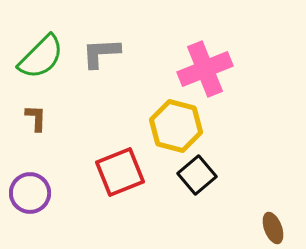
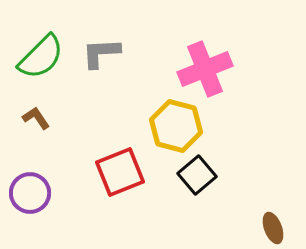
brown L-shape: rotated 36 degrees counterclockwise
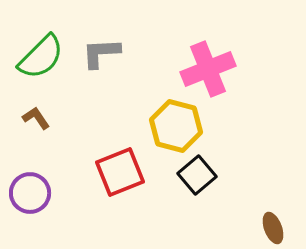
pink cross: moved 3 px right
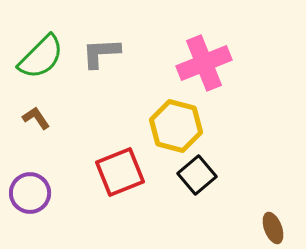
pink cross: moved 4 px left, 6 px up
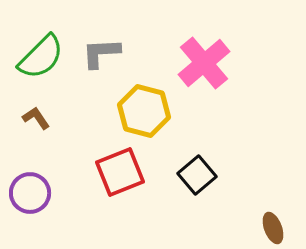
pink cross: rotated 18 degrees counterclockwise
yellow hexagon: moved 32 px left, 15 px up
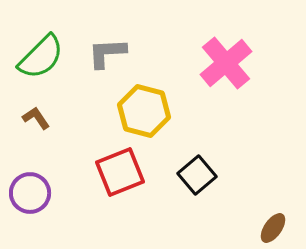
gray L-shape: moved 6 px right
pink cross: moved 22 px right
brown ellipse: rotated 56 degrees clockwise
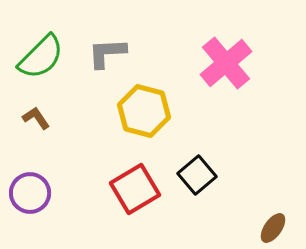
red square: moved 15 px right, 17 px down; rotated 9 degrees counterclockwise
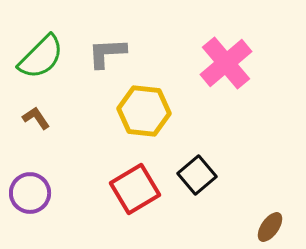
yellow hexagon: rotated 9 degrees counterclockwise
brown ellipse: moved 3 px left, 1 px up
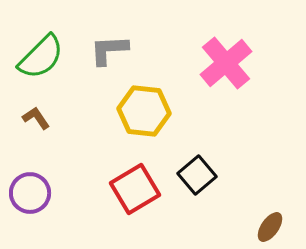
gray L-shape: moved 2 px right, 3 px up
